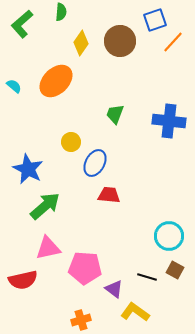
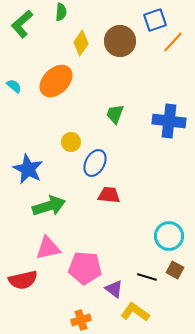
green arrow: moved 4 px right; rotated 24 degrees clockwise
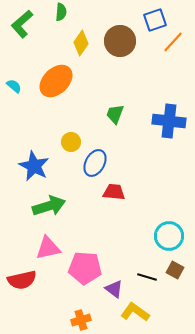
blue star: moved 6 px right, 3 px up
red trapezoid: moved 5 px right, 3 px up
red semicircle: moved 1 px left
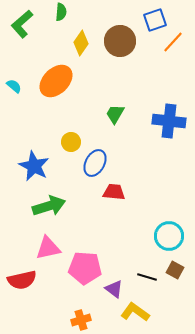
green trapezoid: rotated 10 degrees clockwise
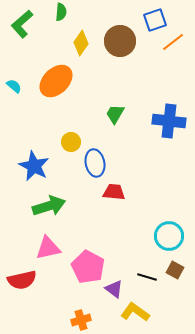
orange line: rotated 10 degrees clockwise
blue ellipse: rotated 40 degrees counterclockwise
pink pentagon: moved 3 px right, 1 px up; rotated 24 degrees clockwise
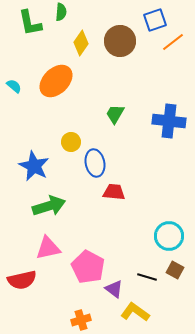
green L-shape: moved 8 px right, 1 px up; rotated 60 degrees counterclockwise
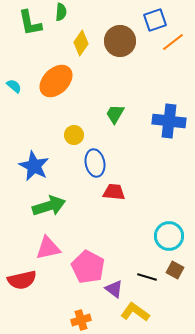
yellow circle: moved 3 px right, 7 px up
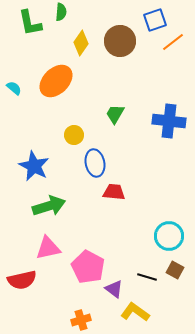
cyan semicircle: moved 2 px down
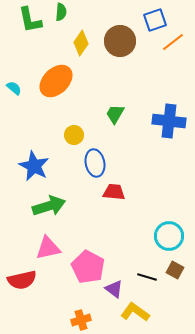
green L-shape: moved 3 px up
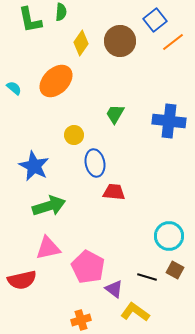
blue square: rotated 20 degrees counterclockwise
